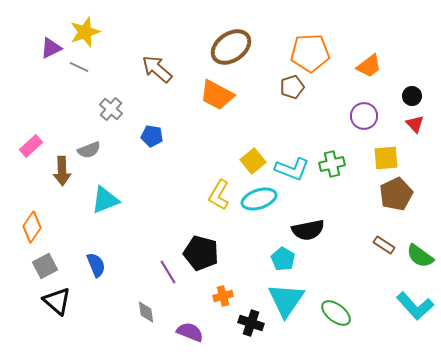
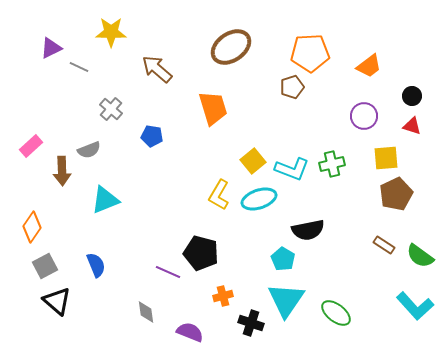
yellow star at (85, 32): moved 26 px right; rotated 20 degrees clockwise
orange trapezoid at (217, 95): moved 4 px left, 13 px down; rotated 135 degrees counterclockwise
red triangle at (415, 124): moved 3 px left, 2 px down; rotated 30 degrees counterclockwise
purple line at (168, 272): rotated 35 degrees counterclockwise
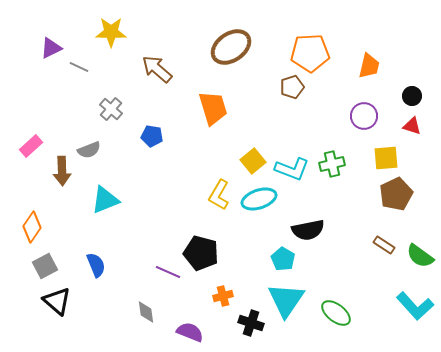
orange trapezoid at (369, 66): rotated 40 degrees counterclockwise
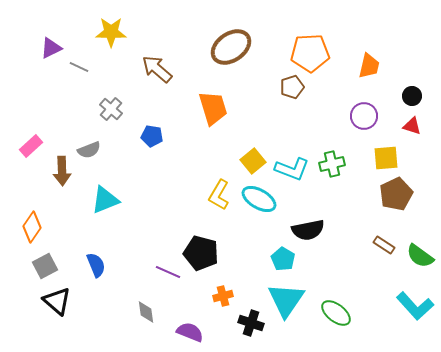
cyan ellipse at (259, 199): rotated 48 degrees clockwise
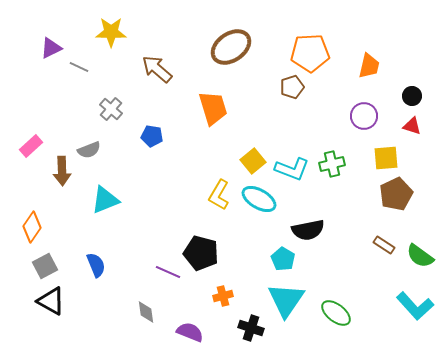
black triangle at (57, 301): moved 6 px left; rotated 12 degrees counterclockwise
black cross at (251, 323): moved 5 px down
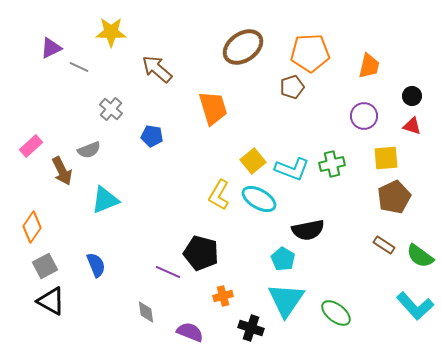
brown ellipse at (231, 47): moved 12 px right
brown arrow at (62, 171): rotated 24 degrees counterclockwise
brown pentagon at (396, 194): moved 2 px left, 3 px down
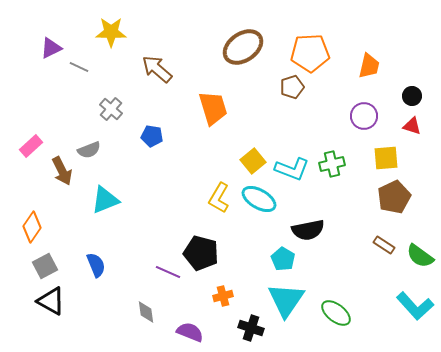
yellow L-shape at (219, 195): moved 3 px down
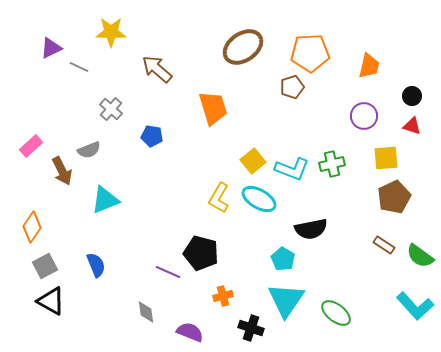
black semicircle at (308, 230): moved 3 px right, 1 px up
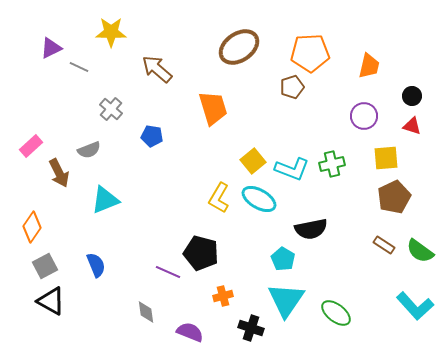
brown ellipse at (243, 47): moved 4 px left
brown arrow at (62, 171): moved 3 px left, 2 px down
green semicircle at (420, 256): moved 5 px up
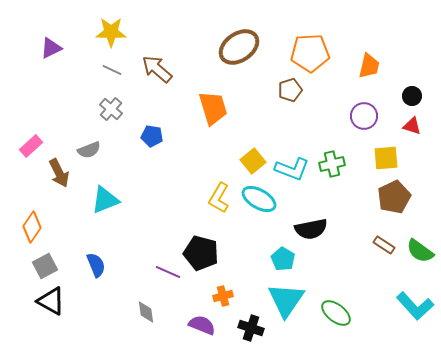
gray line at (79, 67): moved 33 px right, 3 px down
brown pentagon at (292, 87): moved 2 px left, 3 px down
purple semicircle at (190, 332): moved 12 px right, 7 px up
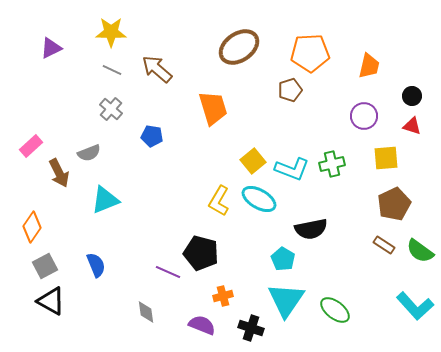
gray semicircle at (89, 150): moved 3 px down
brown pentagon at (394, 197): moved 7 px down
yellow L-shape at (219, 198): moved 3 px down
green ellipse at (336, 313): moved 1 px left, 3 px up
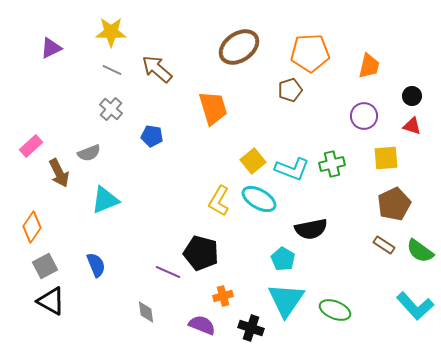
green ellipse at (335, 310): rotated 16 degrees counterclockwise
